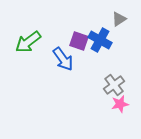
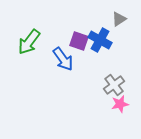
green arrow: moved 1 px right; rotated 16 degrees counterclockwise
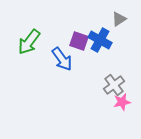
blue arrow: moved 1 px left
pink star: moved 2 px right, 2 px up
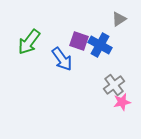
blue cross: moved 5 px down
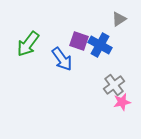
green arrow: moved 1 px left, 2 px down
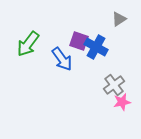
blue cross: moved 4 px left, 2 px down
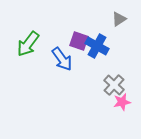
blue cross: moved 1 px right, 1 px up
gray cross: rotated 10 degrees counterclockwise
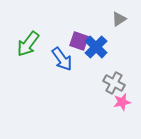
blue cross: moved 1 px left, 1 px down; rotated 15 degrees clockwise
gray cross: moved 2 px up; rotated 15 degrees counterclockwise
